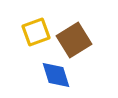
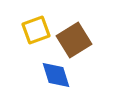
yellow square: moved 2 px up
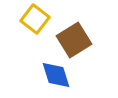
yellow square: moved 1 px left, 11 px up; rotated 32 degrees counterclockwise
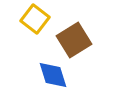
blue diamond: moved 3 px left
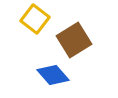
blue diamond: rotated 24 degrees counterclockwise
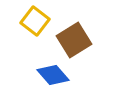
yellow square: moved 2 px down
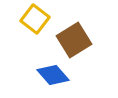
yellow square: moved 2 px up
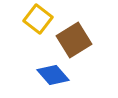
yellow square: moved 3 px right
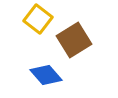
blue diamond: moved 7 px left
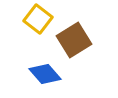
blue diamond: moved 1 px left, 1 px up
